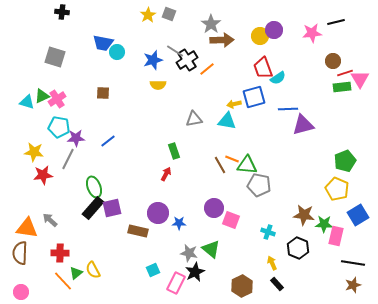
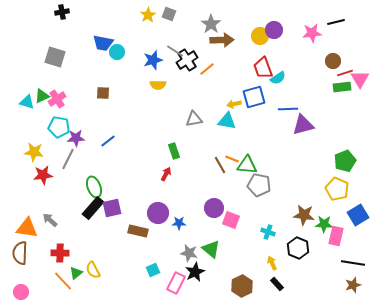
black cross at (62, 12): rotated 16 degrees counterclockwise
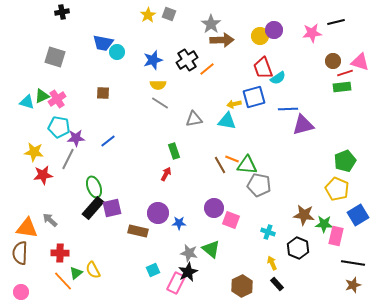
gray line at (175, 51): moved 15 px left, 52 px down
pink triangle at (360, 79): moved 17 px up; rotated 42 degrees counterclockwise
black star at (195, 272): moved 7 px left
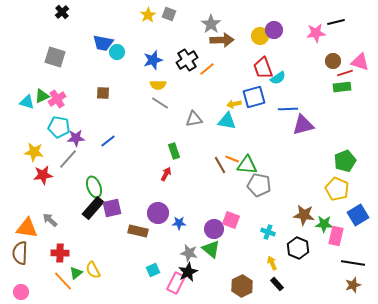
black cross at (62, 12): rotated 32 degrees counterclockwise
pink star at (312, 33): moved 4 px right
gray line at (68, 159): rotated 15 degrees clockwise
purple circle at (214, 208): moved 21 px down
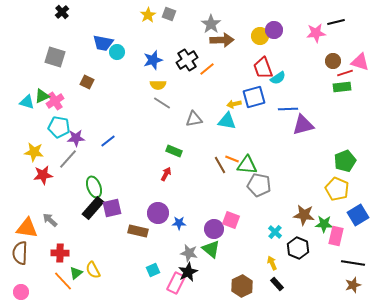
brown square at (103, 93): moved 16 px left, 11 px up; rotated 24 degrees clockwise
pink cross at (57, 99): moved 2 px left, 2 px down
gray line at (160, 103): moved 2 px right
green rectangle at (174, 151): rotated 49 degrees counterclockwise
cyan cross at (268, 232): moved 7 px right; rotated 24 degrees clockwise
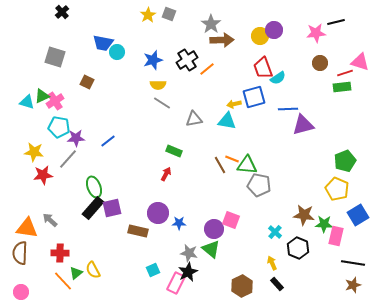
brown circle at (333, 61): moved 13 px left, 2 px down
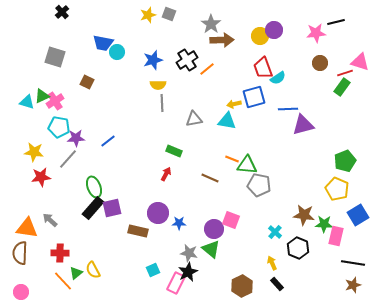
yellow star at (148, 15): rotated 14 degrees clockwise
green rectangle at (342, 87): rotated 48 degrees counterclockwise
gray line at (162, 103): rotated 54 degrees clockwise
brown line at (220, 165): moved 10 px left, 13 px down; rotated 36 degrees counterclockwise
red star at (43, 175): moved 2 px left, 2 px down
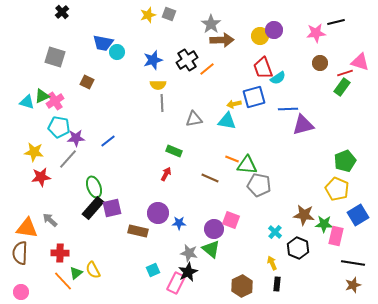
black rectangle at (277, 284): rotated 48 degrees clockwise
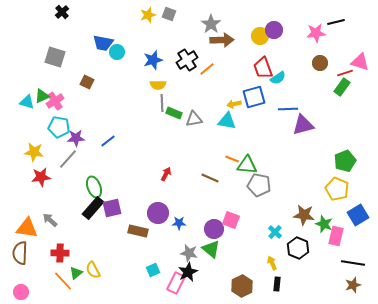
green rectangle at (174, 151): moved 38 px up
green star at (324, 224): rotated 18 degrees clockwise
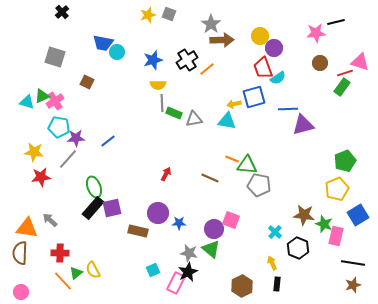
purple circle at (274, 30): moved 18 px down
yellow pentagon at (337, 189): rotated 25 degrees clockwise
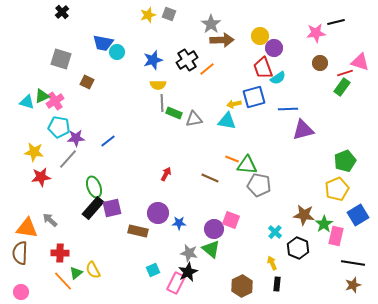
gray square at (55, 57): moved 6 px right, 2 px down
purple triangle at (303, 125): moved 5 px down
green star at (324, 224): rotated 18 degrees clockwise
